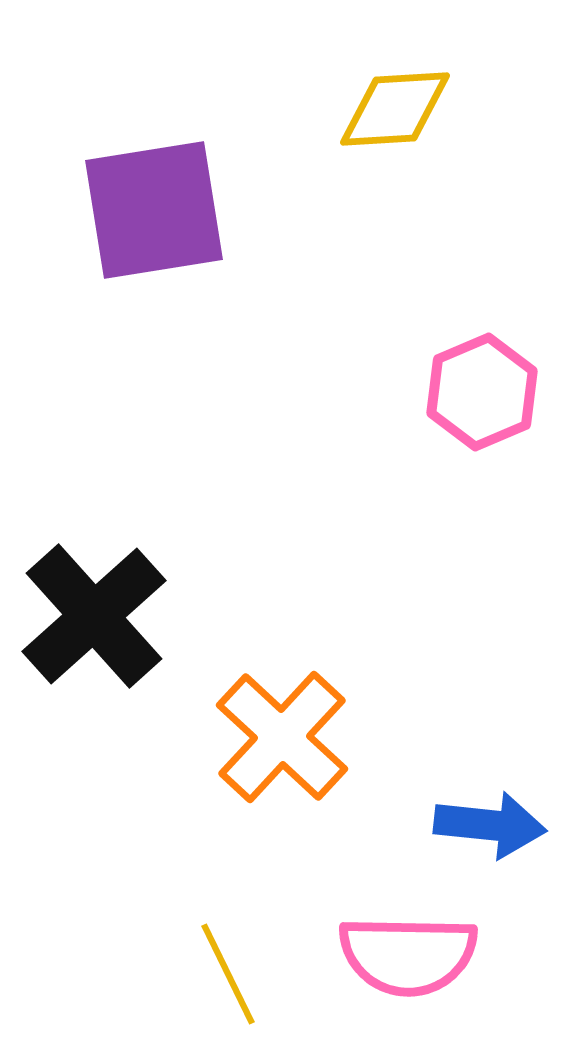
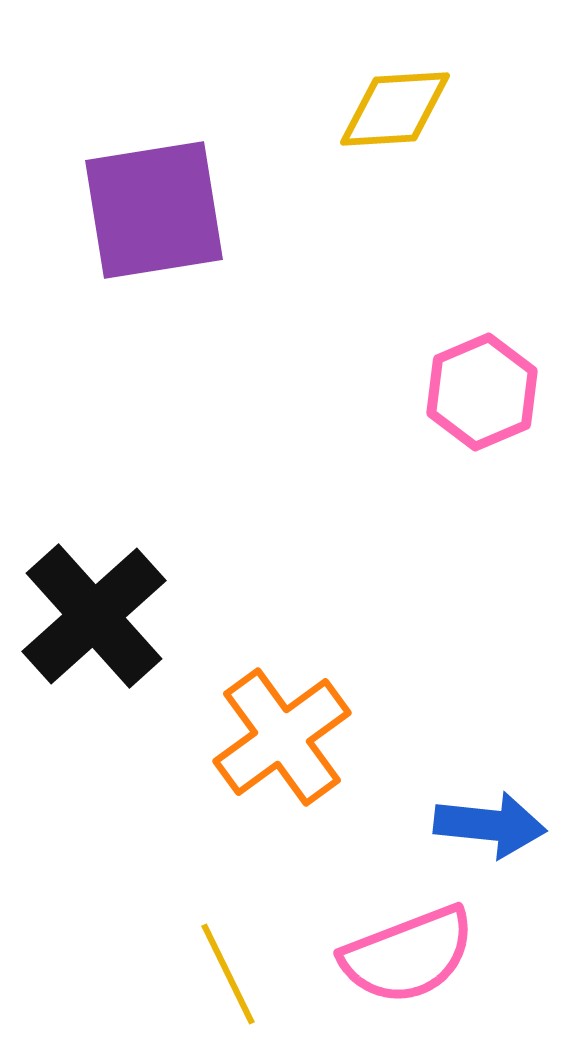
orange cross: rotated 11 degrees clockwise
pink semicircle: rotated 22 degrees counterclockwise
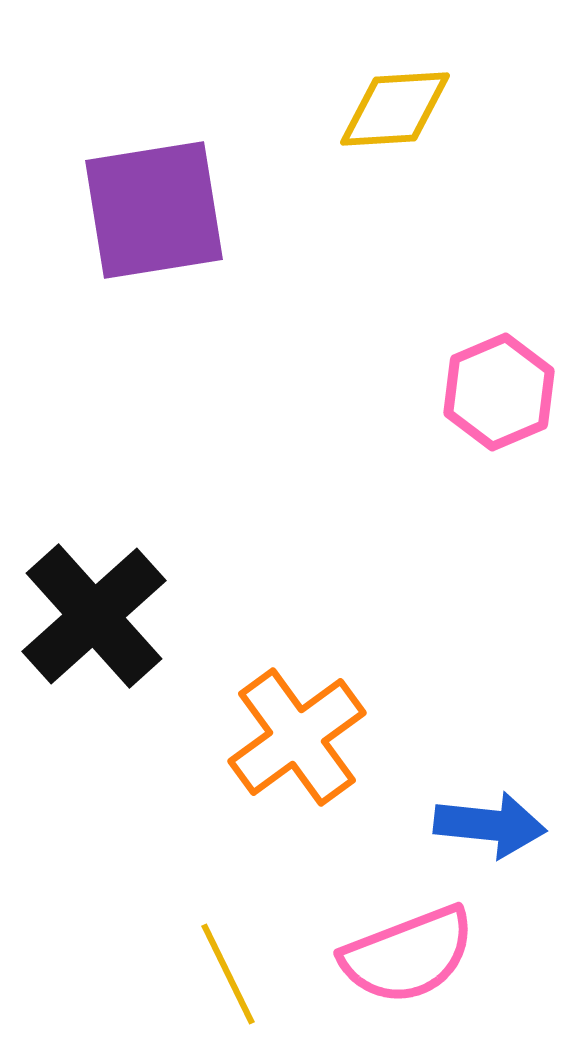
pink hexagon: moved 17 px right
orange cross: moved 15 px right
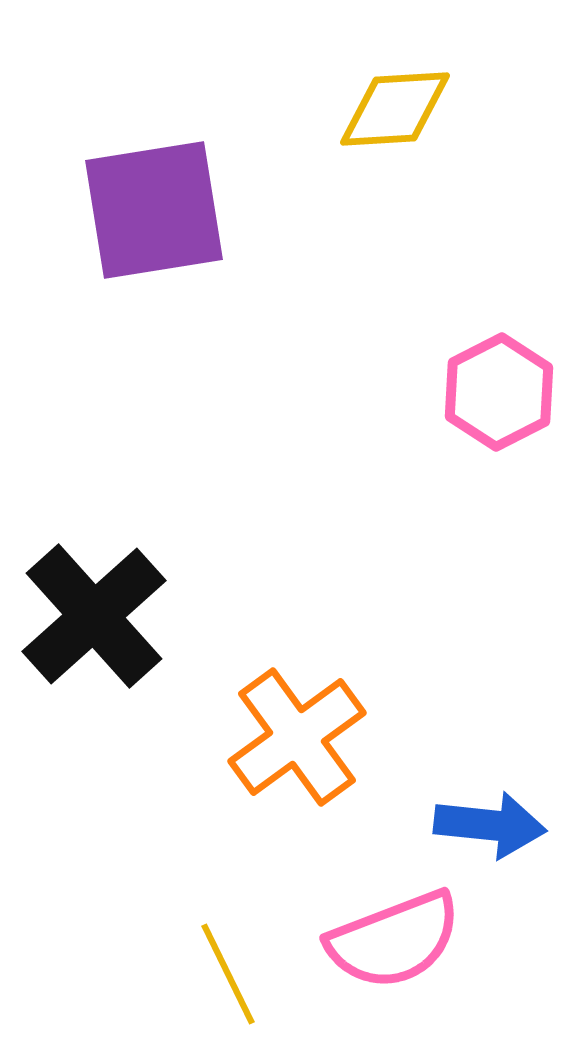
pink hexagon: rotated 4 degrees counterclockwise
pink semicircle: moved 14 px left, 15 px up
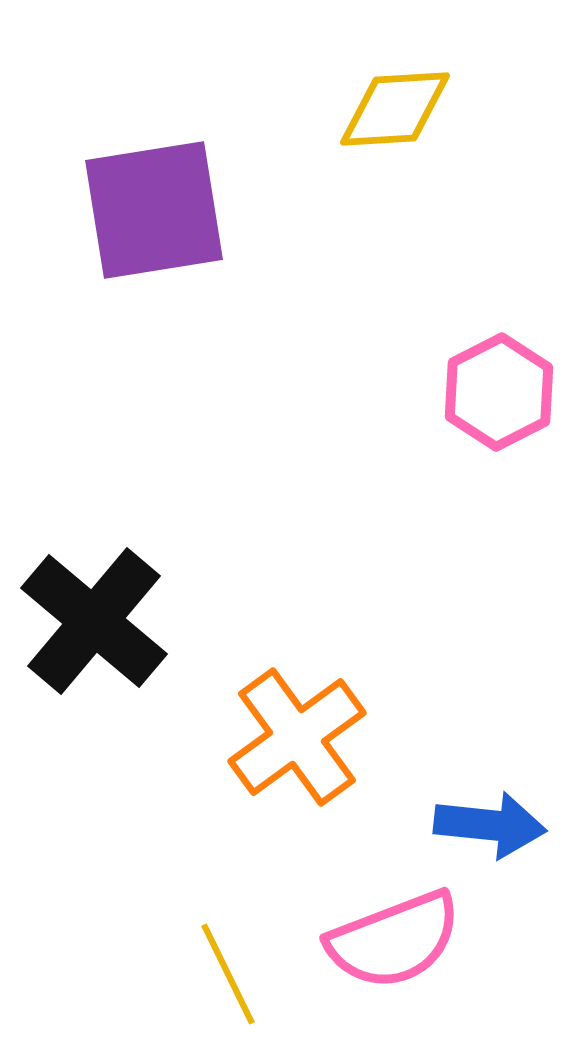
black cross: moved 5 px down; rotated 8 degrees counterclockwise
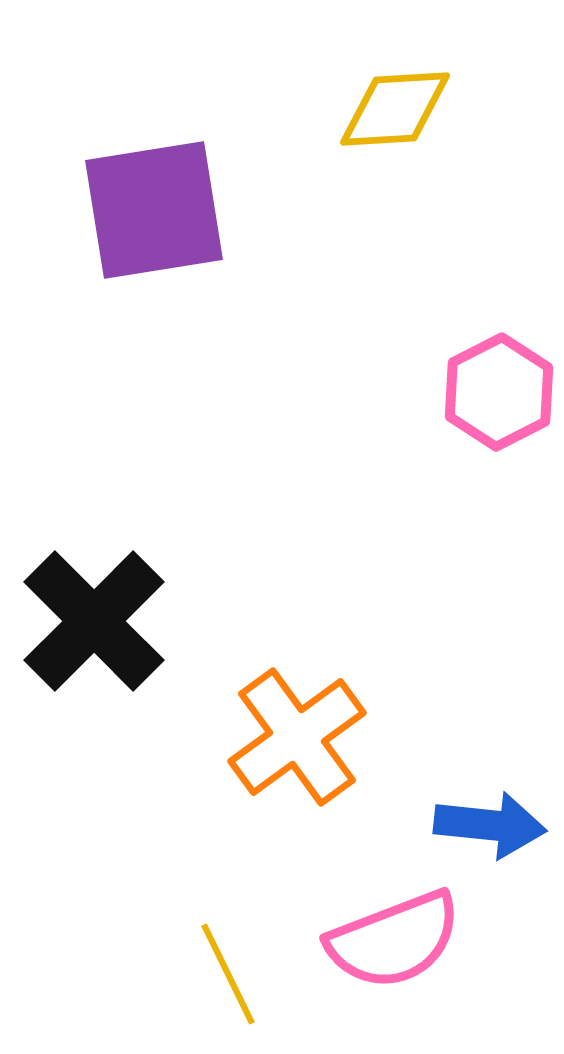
black cross: rotated 5 degrees clockwise
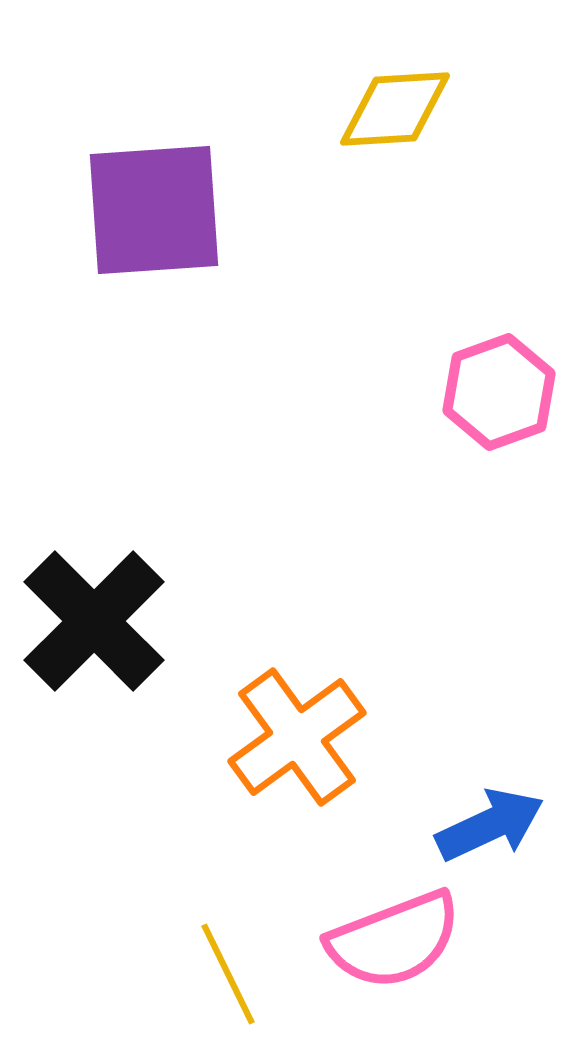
purple square: rotated 5 degrees clockwise
pink hexagon: rotated 7 degrees clockwise
blue arrow: rotated 31 degrees counterclockwise
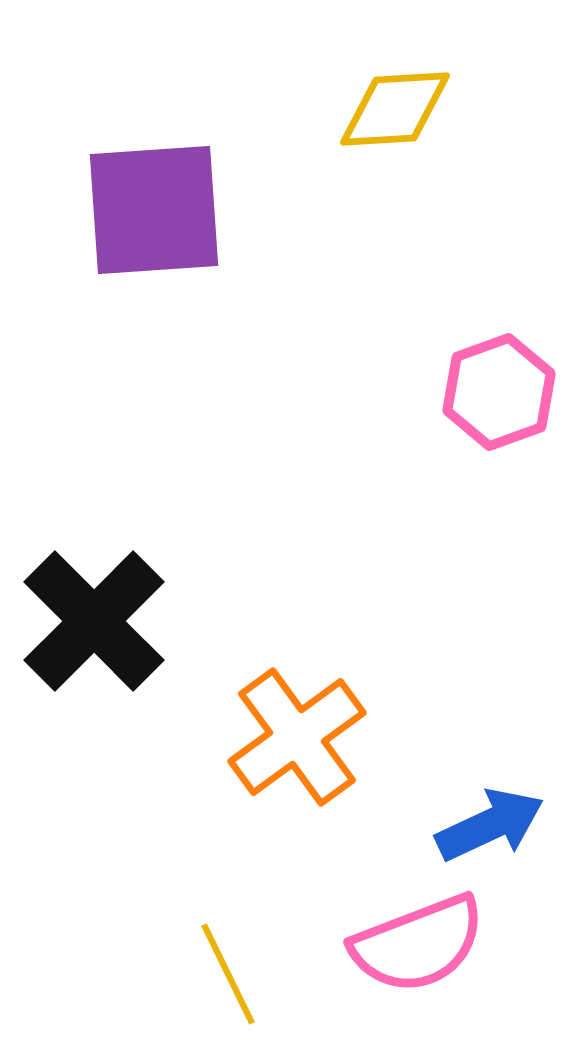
pink semicircle: moved 24 px right, 4 px down
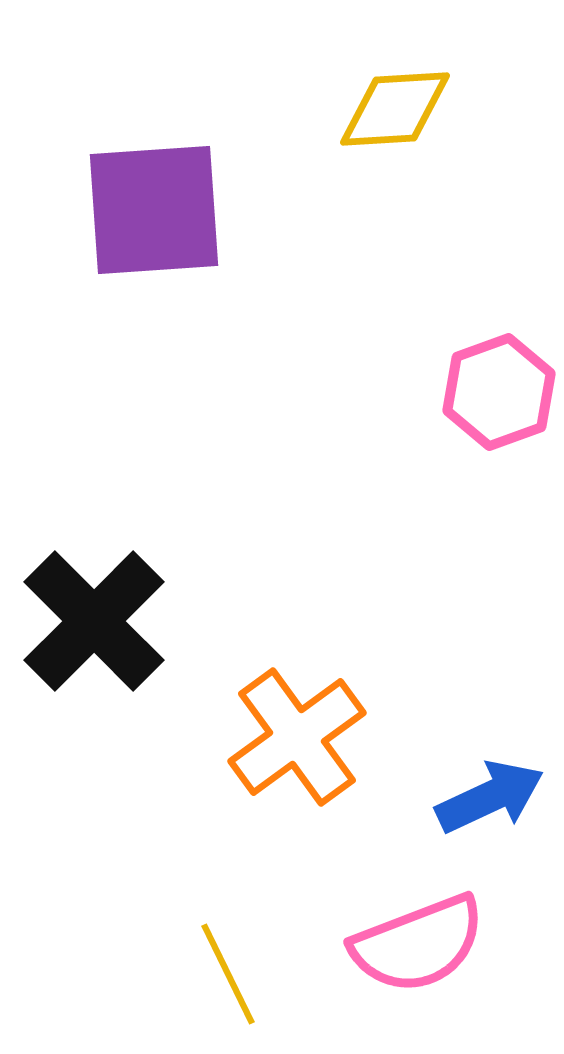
blue arrow: moved 28 px up
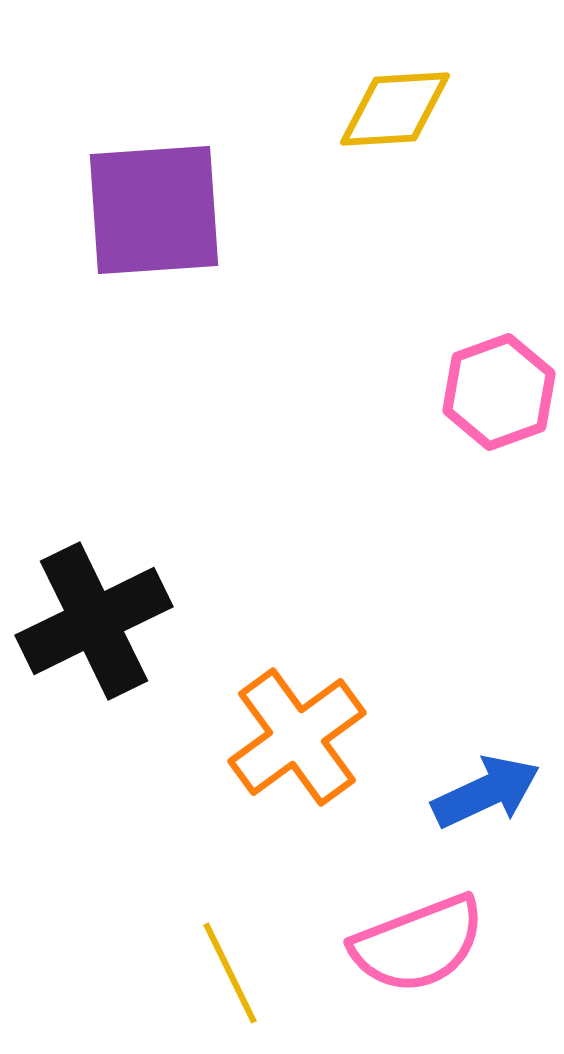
black cross: rotated 19 degrees clockwise
blue arrow: moved 4 px left, 5 px up
yellow line: moved 2 px right, 1 px up
